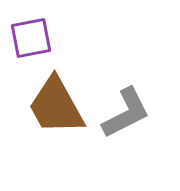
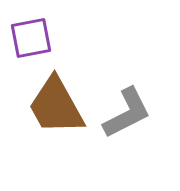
gray L-shape: moved 1 px right
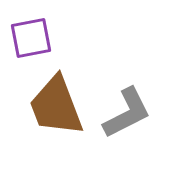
brown trapezoid: rotated 8 degrees clockwise
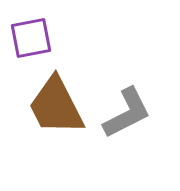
brown trapezoid: rotated 6 degrees counterclockwise
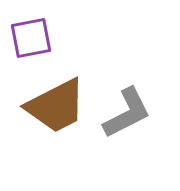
brown trapezoid: rotated 90 degrees counterclockwise
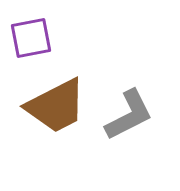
gray L-shape: moved 2 px right, 2 px down
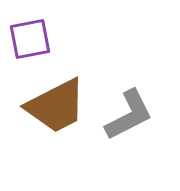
purple square: moved 1 px left, 1 px down
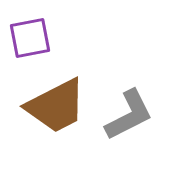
purple square: moved 1 px up
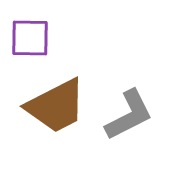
purple square: rotated 12 degrees clockwise
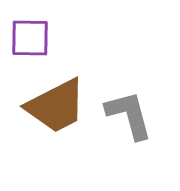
gray L-shape: rotated 78 degrees counterclockwise
